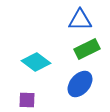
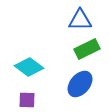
cyan diamond: moved 7 px left, 5 px down
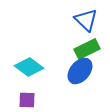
blue triangle: moved 6 px right; rotated 45 degrees clockwise
blue ellipse: moved 13 px up
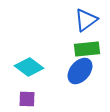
blue triangle: rotated 40 degrees clockwise
green rectangle: rotated 20 degrees clockwise
purple square: moved 1 px up
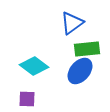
blue triangle: moved 14 px left, 3 px down
cyan diamond: moved 5 px right, 1 px up
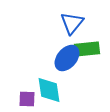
blue triangle: rotated 15 degrees counterclockwise
cyan diamond: moved 15 px right, 24 px down; rotated 44 degrees clockwise
blue ellipse: moved 13 px left, 13 px up
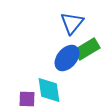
green rectangle: rotated 25 degrees counterclockwise
